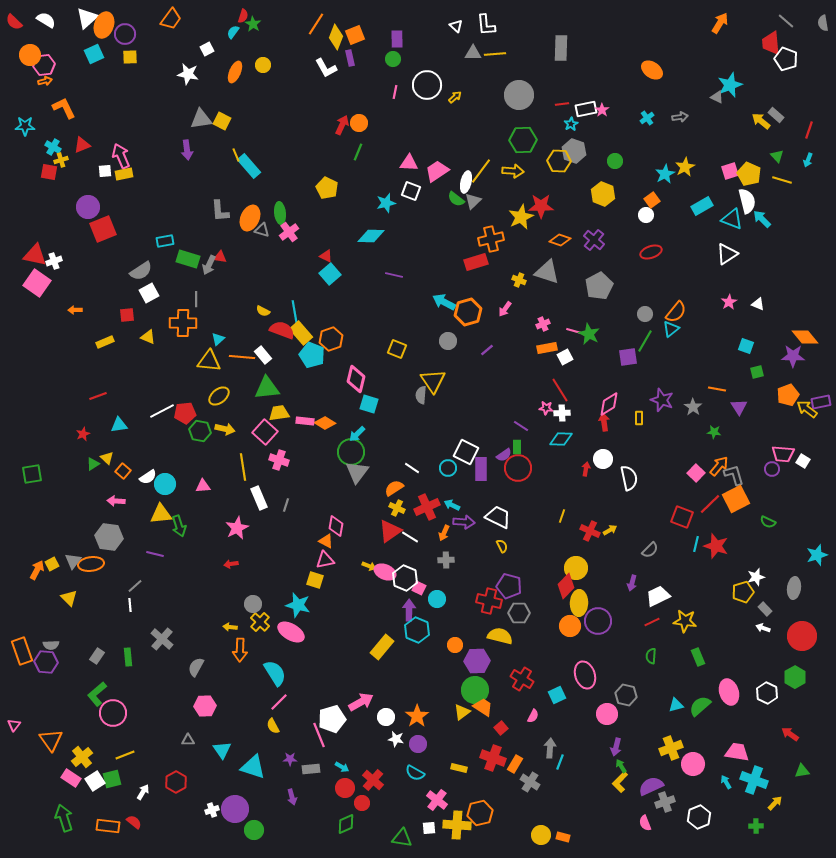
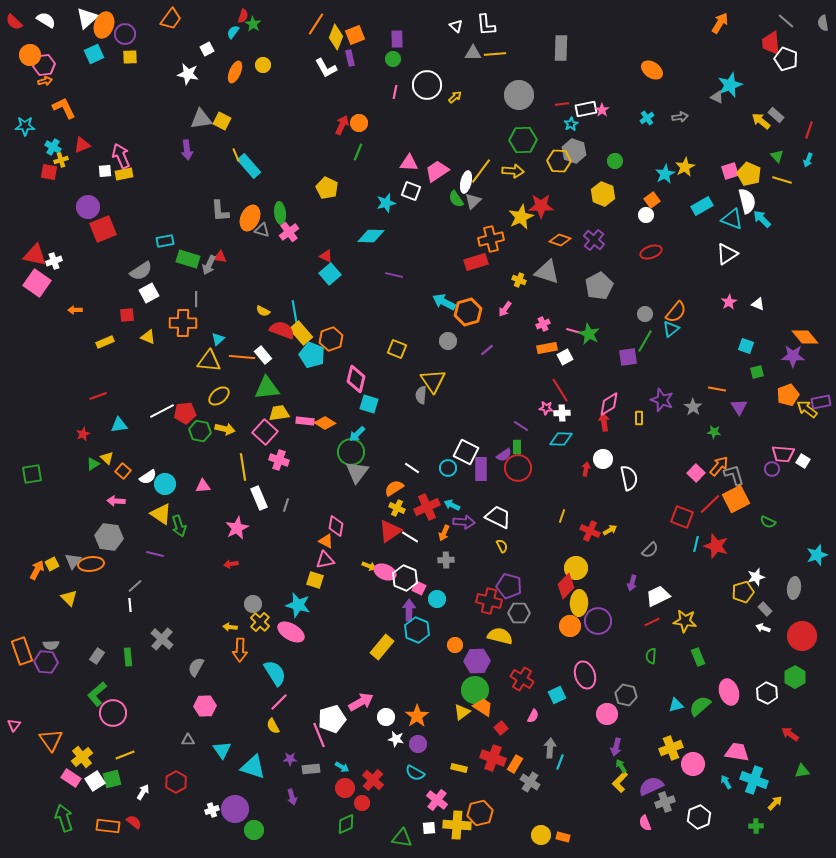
green semicircle at (456, 199): rotated 18 degrees clockwise
yellow triangle at (161, 514): rotated 40 degrees clockwise
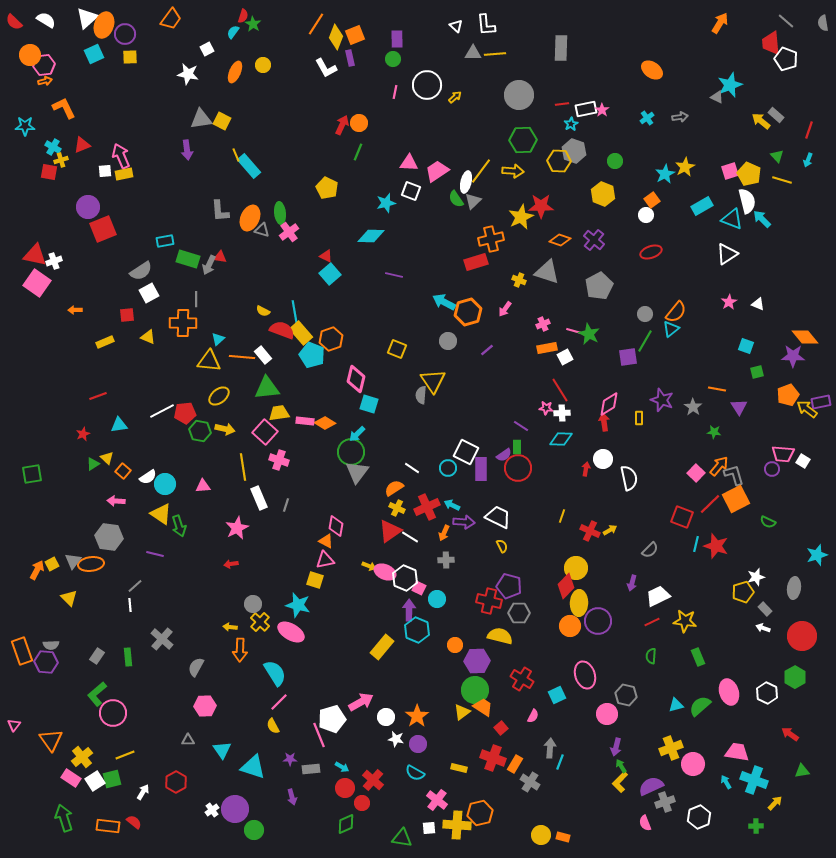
white cross at (212, 810): rotated 16 degrees counterclockwise
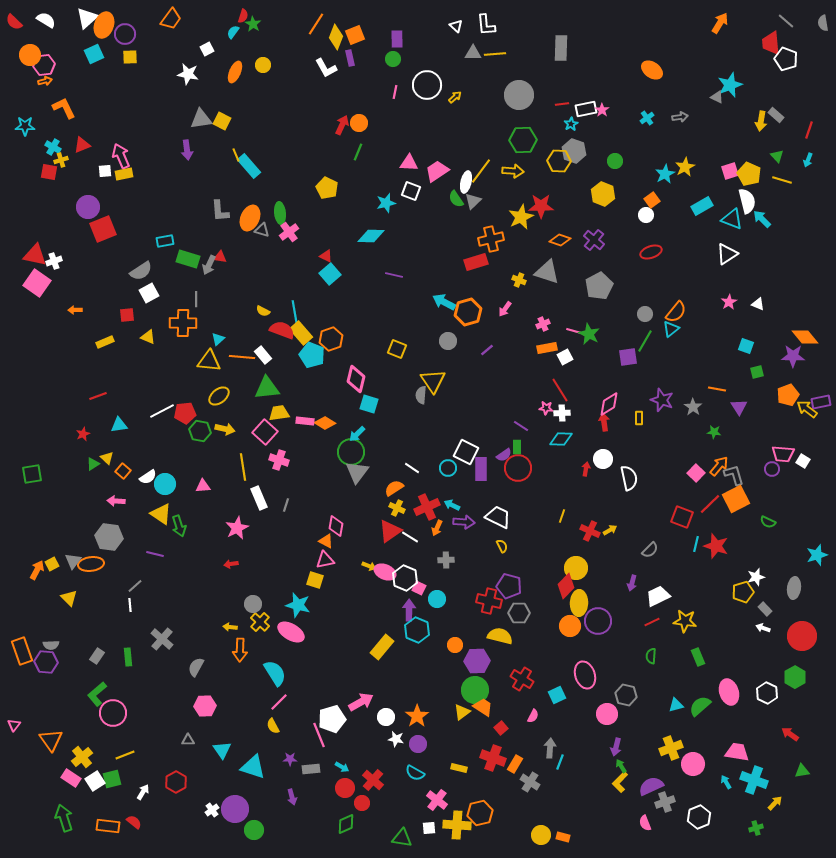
yellow arrow at (761, 121): rotated 120 degrees counterclockwise
orange arrow at (444, 533): moved 7 px left, 5 px up
green cross at (756, 826): moved 2 px down; rotated 16 degrees counterclockwise
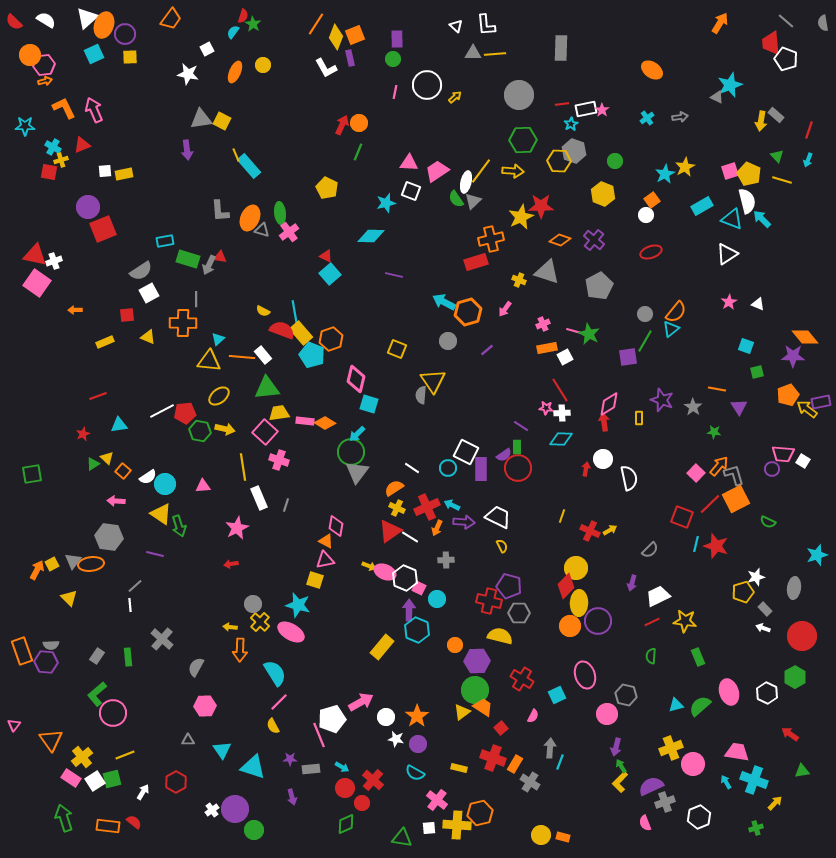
pink arrow at (121, 156): moved 27 px left, 46 px up
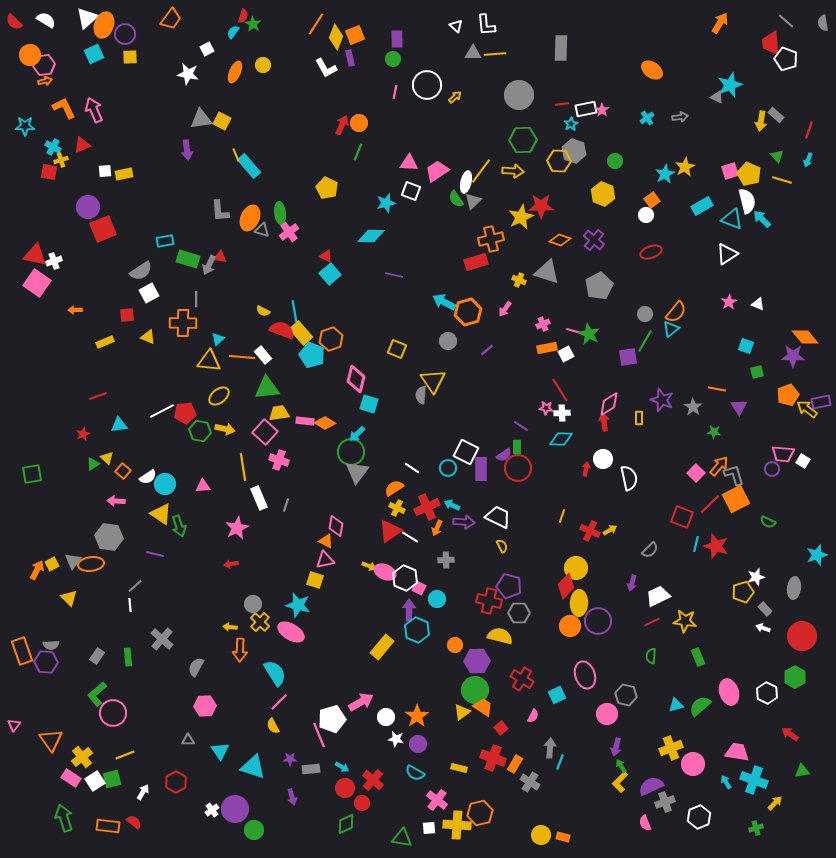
white square at (565, 357): moved 1 px right, 3 px up
cyan triangle at (222, 750): moved 2 px left, 1 px down
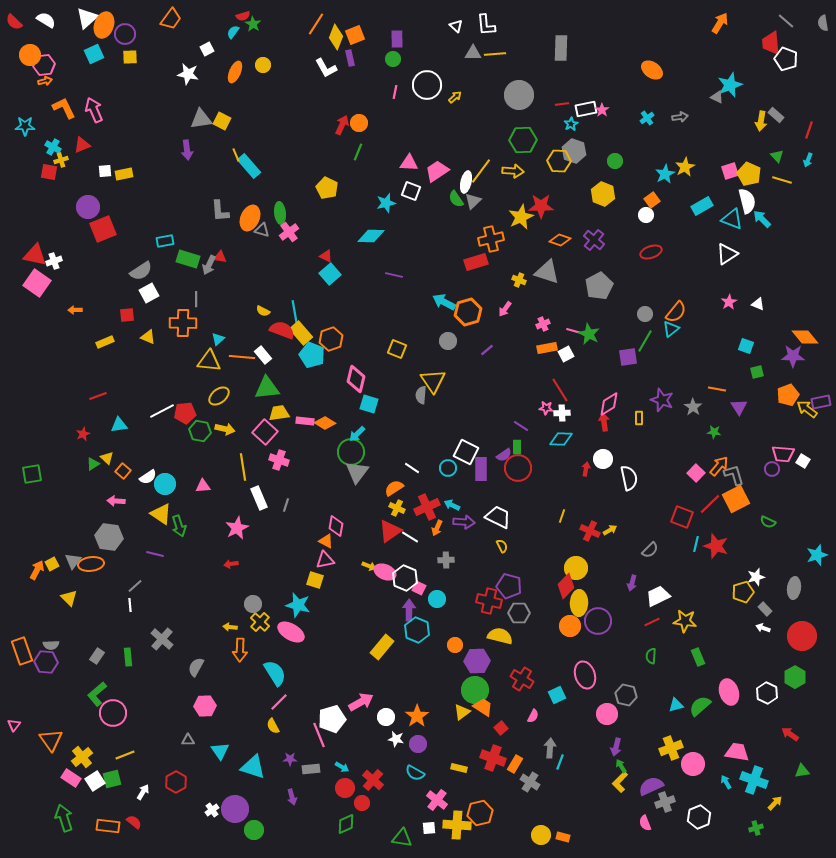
red semicircle at (243, 16): rotated 56 degrees clockwise
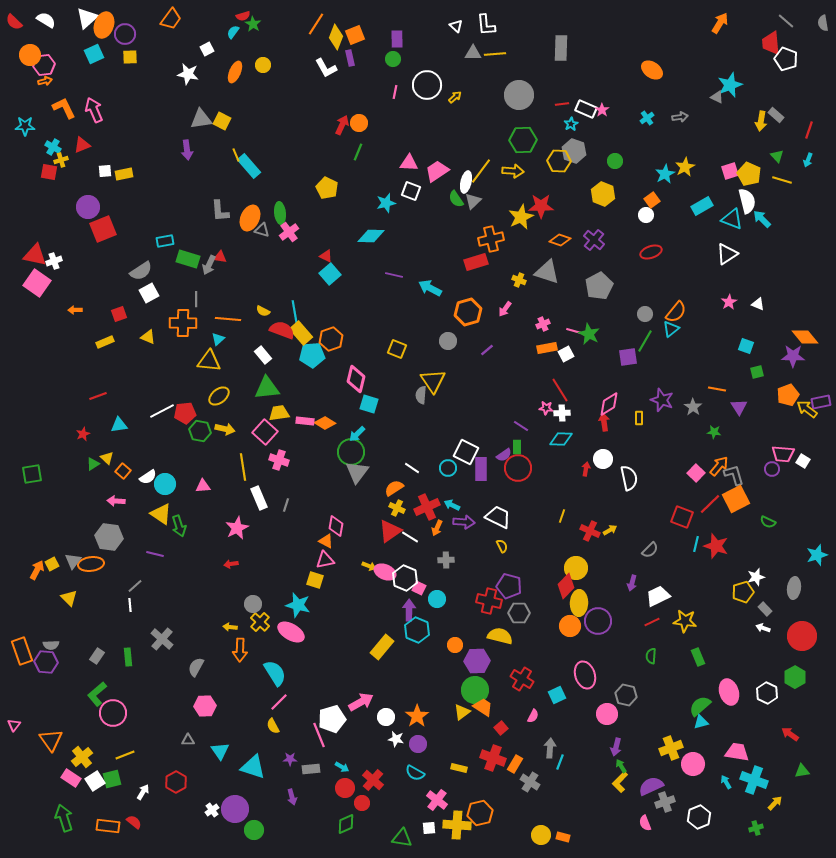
white rectangle at (586, 109): rotated 35 degrees clockwise
cyan arrow at (444, 302): moved 14 px left, 14 px up
red square at (127, 315): moved 8 px left, 1 px up; rotated 14 degrees counterclockwise
cyan pentagon at (312, 355): rotated 25 degrees counterclockwise
orange line at (242, 357): moved 14 px left, 38 px up
cyan triangle at (676, 705): moved 25 px right, 17 px down
